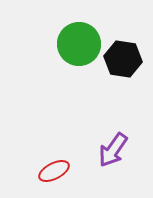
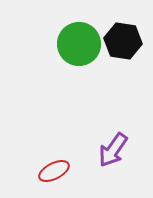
black hexagon: moved 18 px up
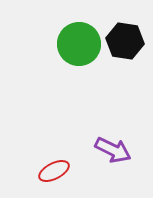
black hexagon: moved 2 px right
purple arrow: rotated 99 degrees counterclockwise
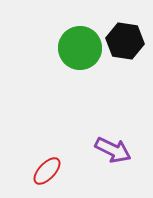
green circle: moved 1 px right, 4 px down
red ellipse: moved 7 px left; rotated 20 degrees counterclockwise
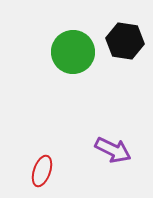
green circle: moved 7 px left, 4 px down
red ellipse: moved 5 px left; rotated 24 degrees counterclockwise
